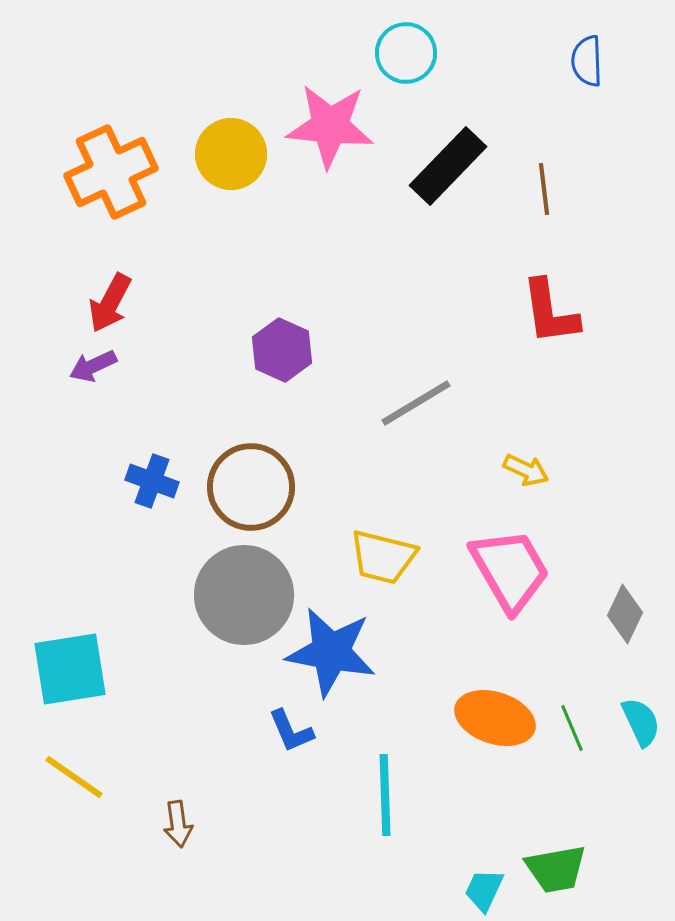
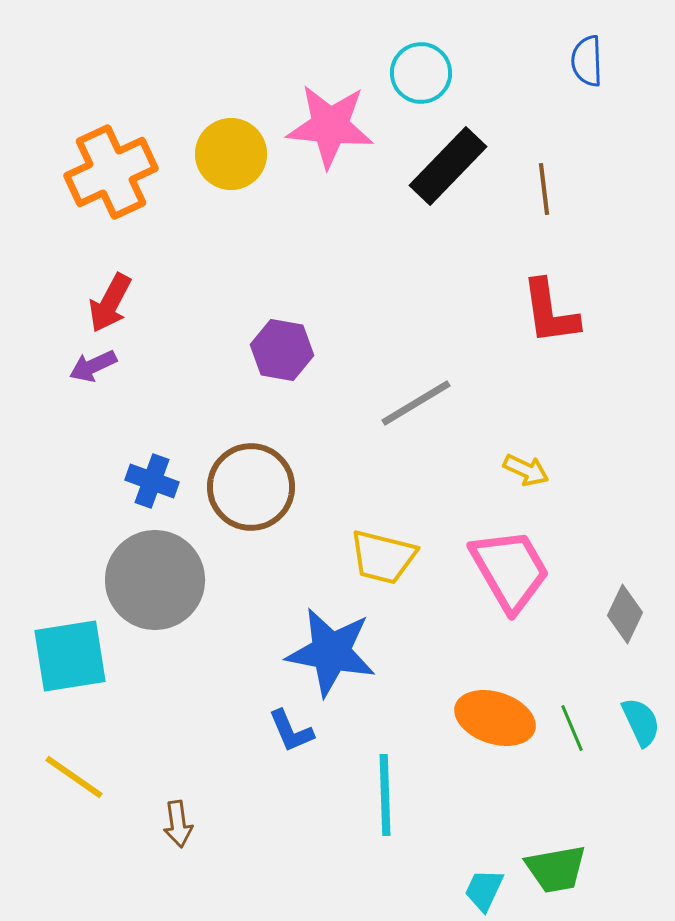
cyan circle: moved 15 px right, 20 px down
purple hexagon: rotated 14 degrees counterclockwise
gray circle: moved 89 px left, 15 px up
cyan square: moved 13 px up
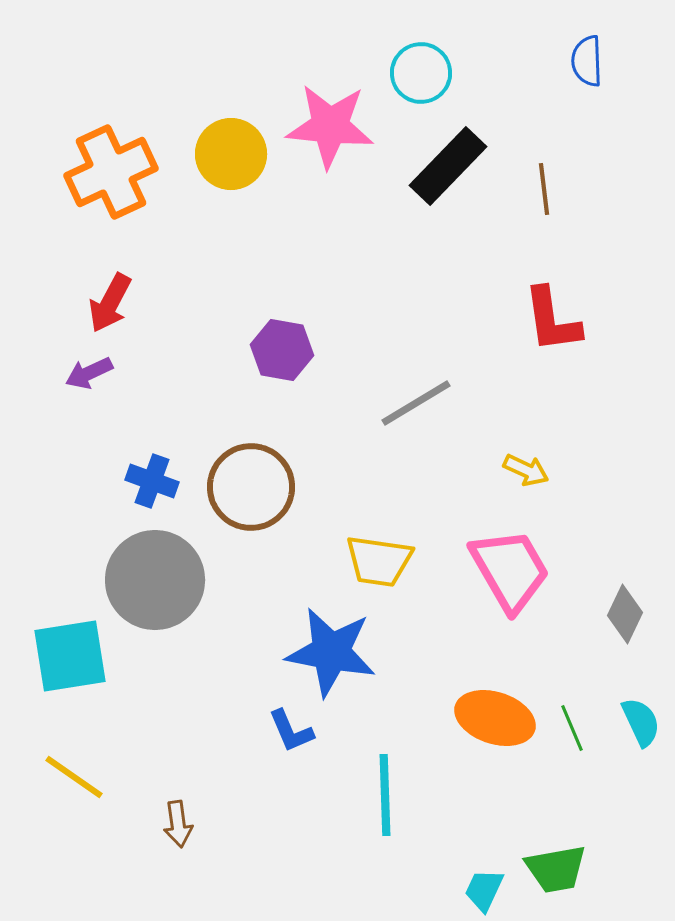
red L-shape: moved 2 px right, 8 px down
purple arrow: moved 4 px left, 7 px down
yellow trapezoid: moved 4 px left, 4 px down; rotated 6 degrees counterclockwise
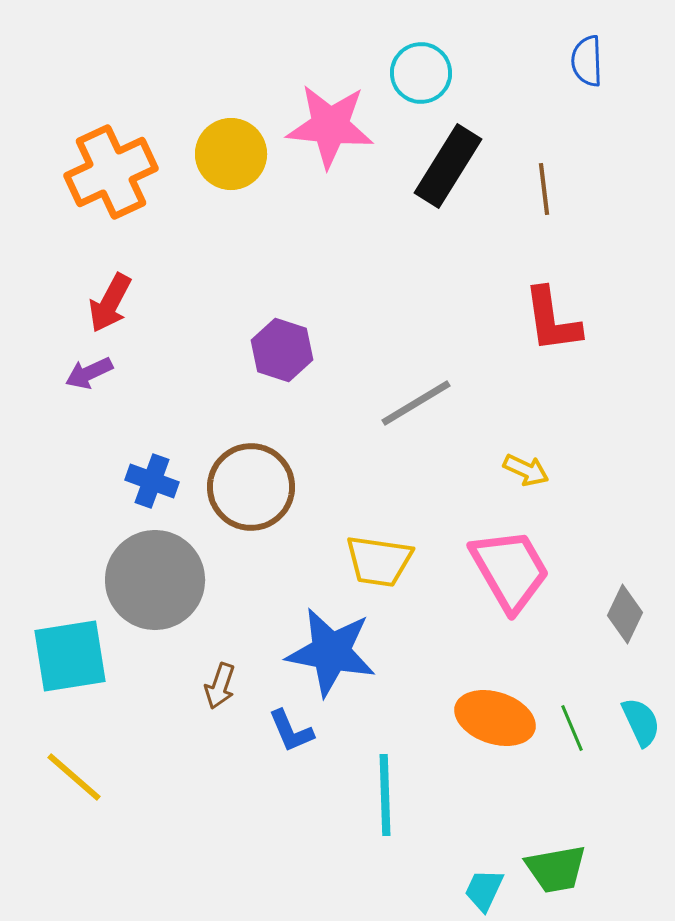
black rectangle: rotated 12 degrees counterclockwise
purple hexagon: rotated 8 degrees clockwise
yellow line: rotated 6 degrees clockwise
brown arrow: moved 42 px right, 138 px up; rotated 27 degrees clockwise
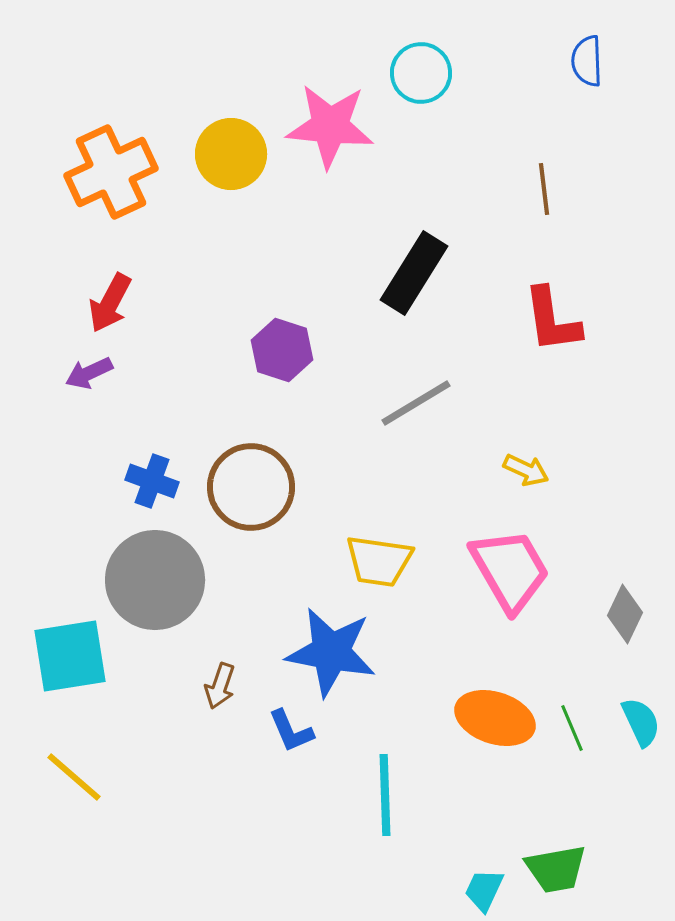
black rectangle: moved 34 px left, 107 px down
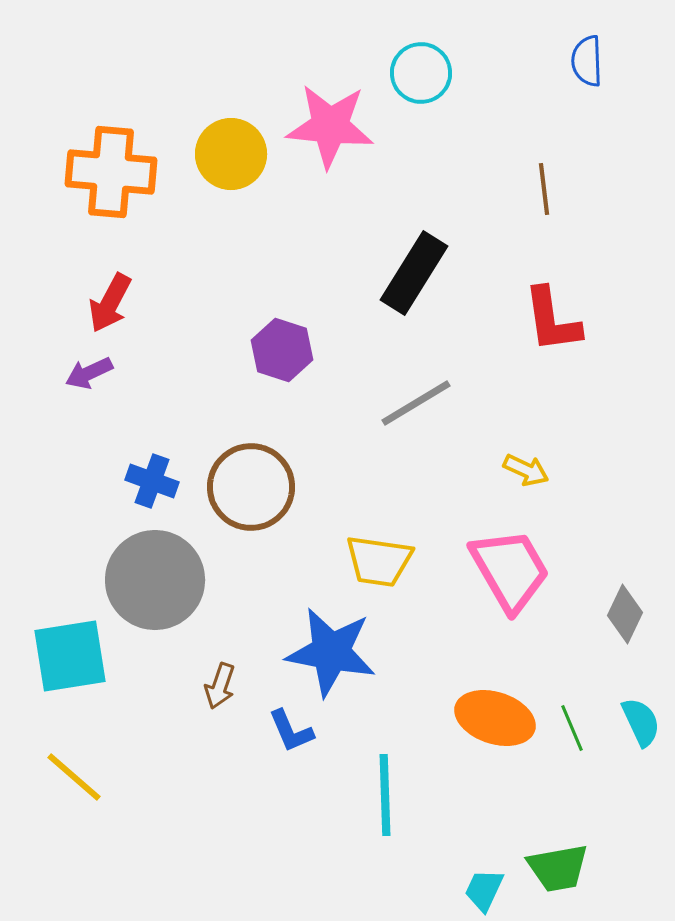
orange cross: rotated 30 degrees clockwise
green trapezoid: moved 2 px right, 1 px up
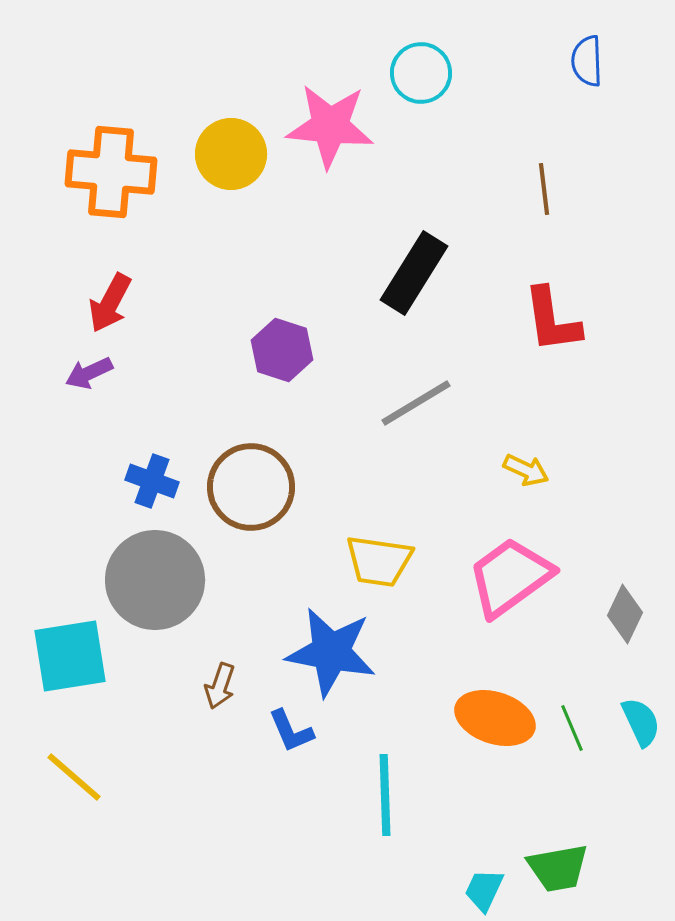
pink trapezoid: moved 7 px down; rotated 96 degrees counterclockwise
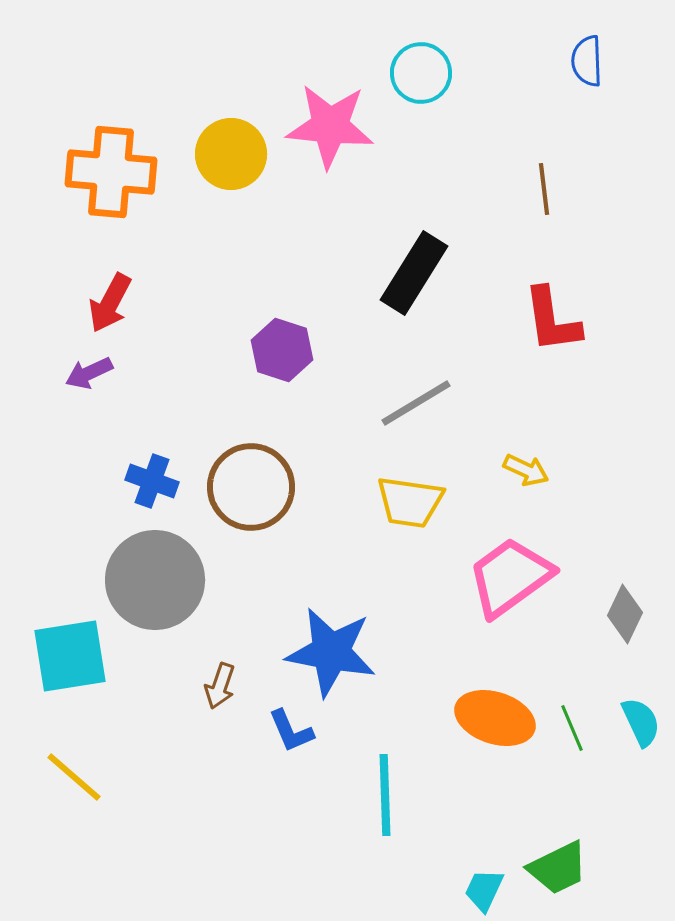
yellow trapezoid: moved 31 px right, 59 px up
green trapezoid: rotated 16 degrees counterclockwise
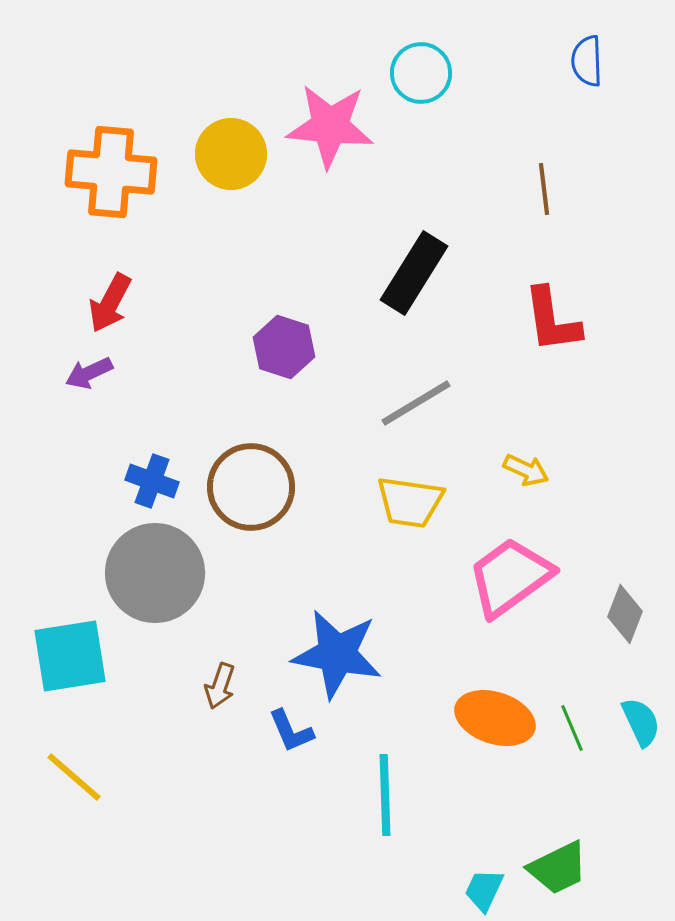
purple hexagon: moved 2 px right, 3 px up
gray circle: moved 7 px up
gray diamond: rotated 4 degrees counterclockwise
blue star: moved 6 px right, 2 px down
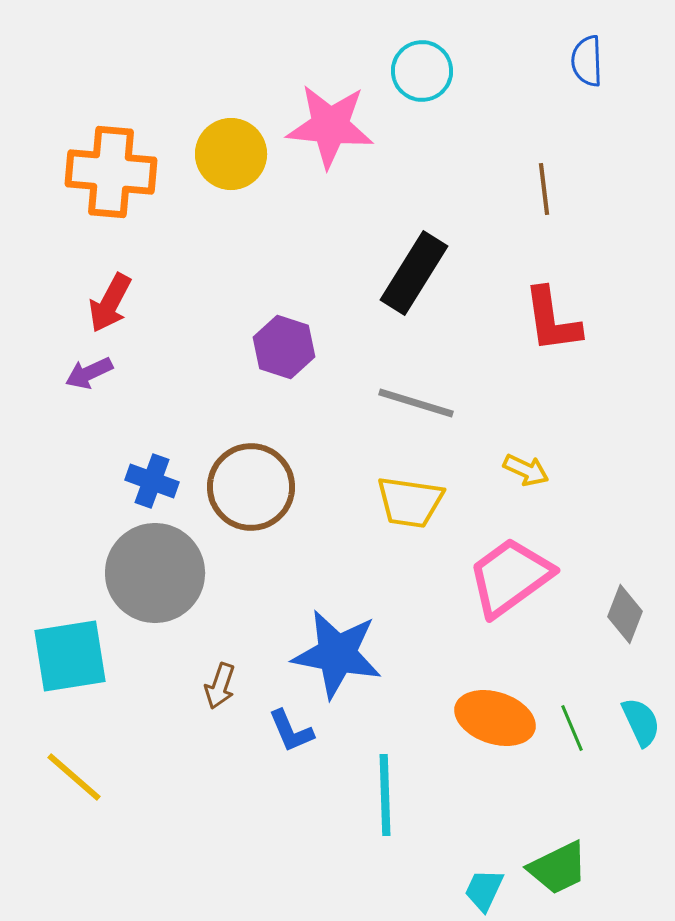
cyan circle: moved 1 px right, 2 px up
gray line: rotated 48 degrees clockwise
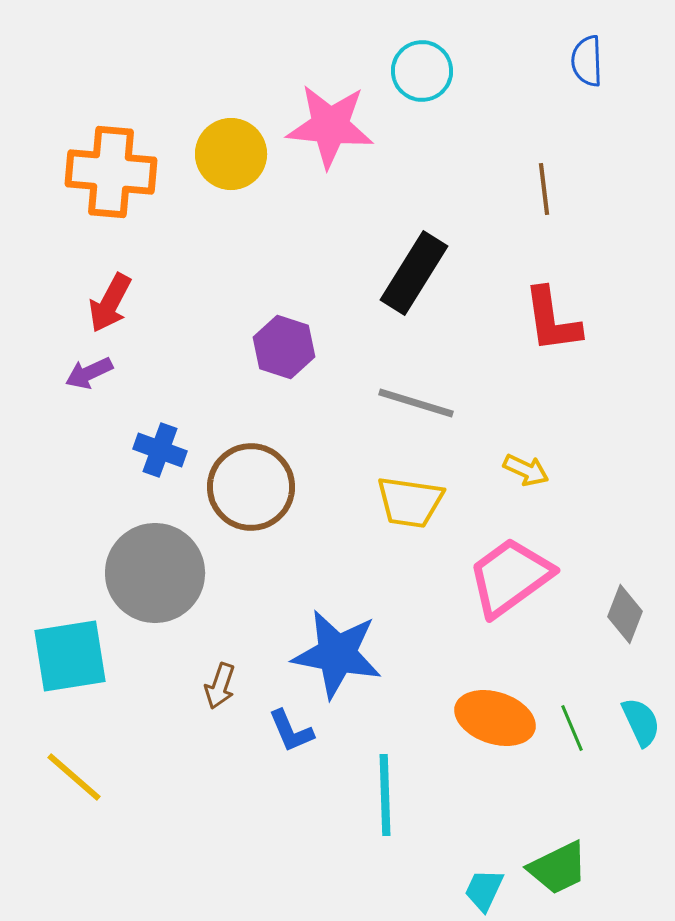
blue cross: moved 8 px right, 31 px up
